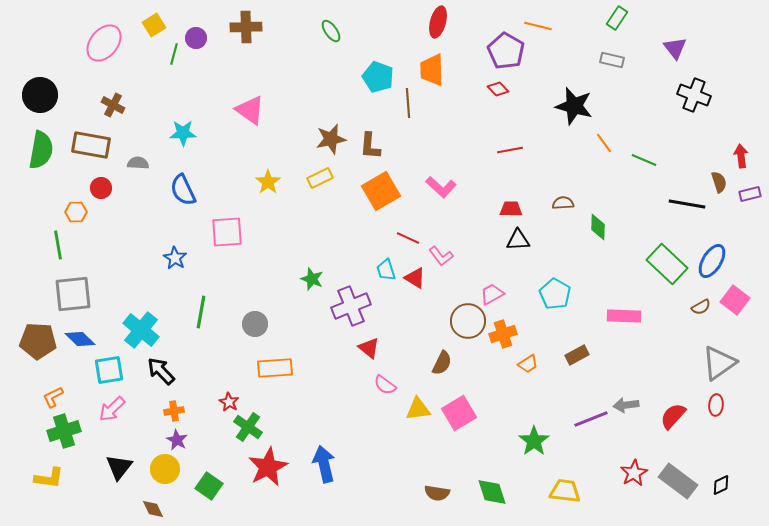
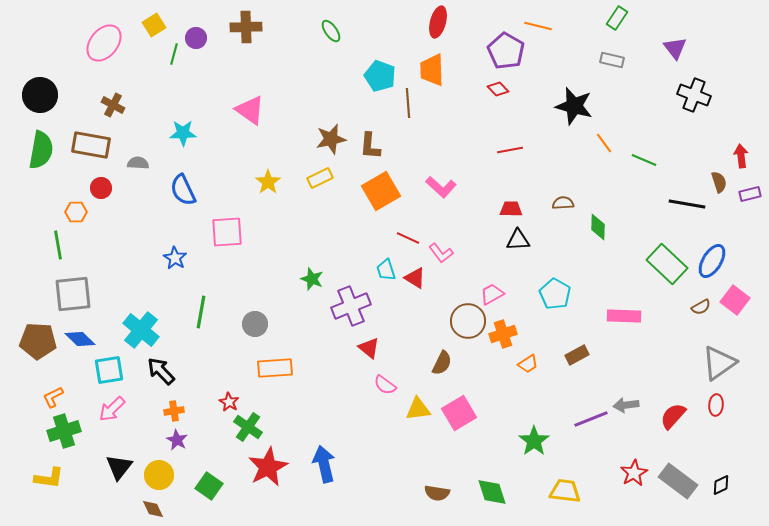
cyan pentagon at (378, 77): moved 2 px right, 1 px up
pink L-shape at (441, 256): moved 3 px up
yellow circle at (165, 469): moved 6 px left, 6 px down
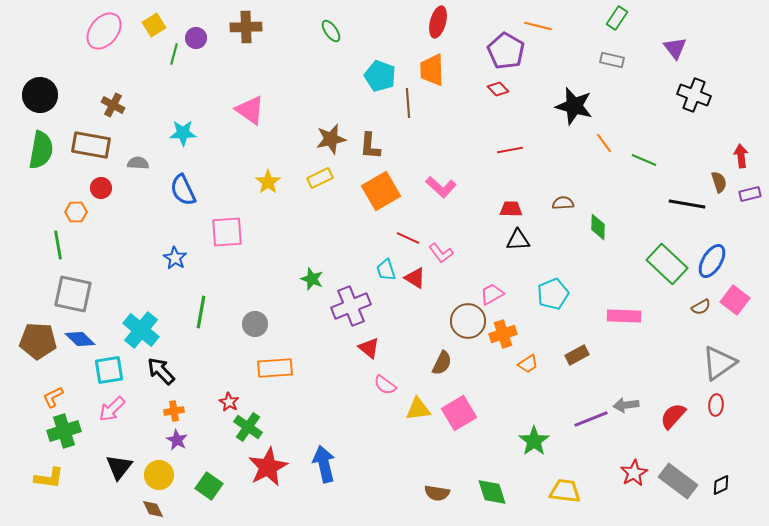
pink ellipse at (104, 43): moved 12 px up
gray square at (73, 294): rotated 18 degrees clockwise
cyan pentagon at (555, 294): moved 2 px left; rotated 20 degrees clockwise
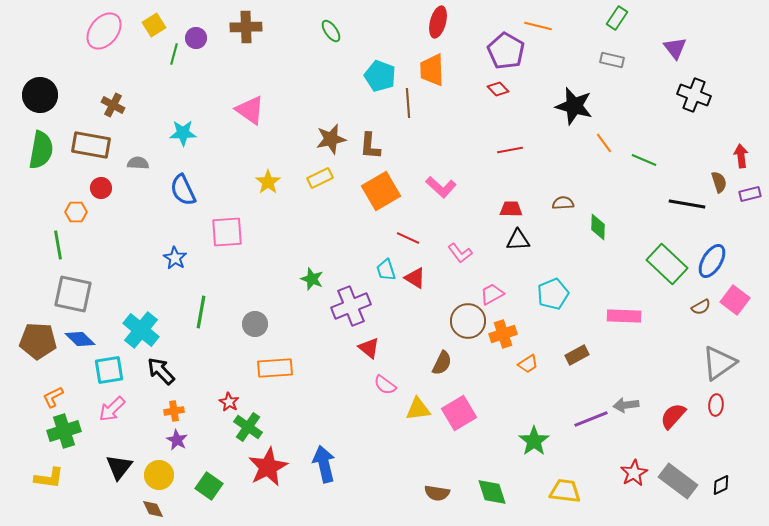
pink L-shape at (441, 253): moved 19 px right
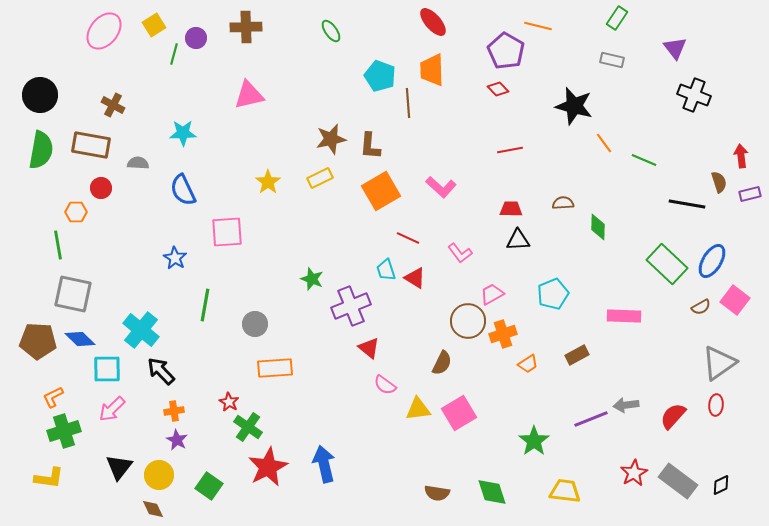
red ellipse at (438, 22): moved 5 px left; rotated 56 degrees counterclockwise
pink triangle at (250, 110): moved 1 px left, 15 px up; rotated 48 degrees counterclockwise
green line at (201, 312): moved 4 px right, 7 px up
cyan square at (109, 370): moved 2 px left, 1 px up; rotated 8 degrees clockwise
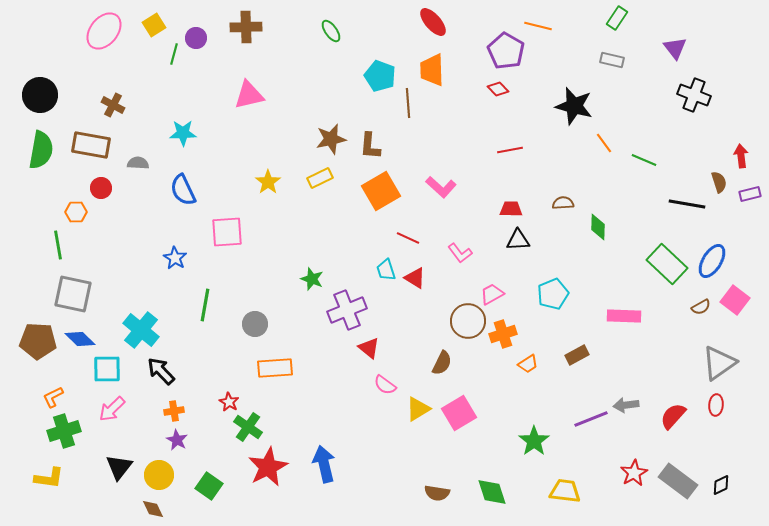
purple cross at (351, 306): moved 4 px left, 4 px down
yellow triangle at (418, 409): rotated 24 degrees counterclockwise
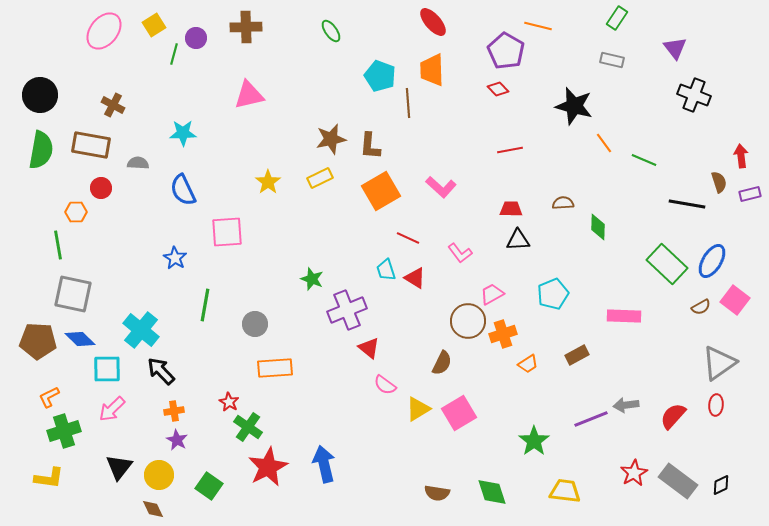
orange L-shape at (53, 397): moved 4 px left
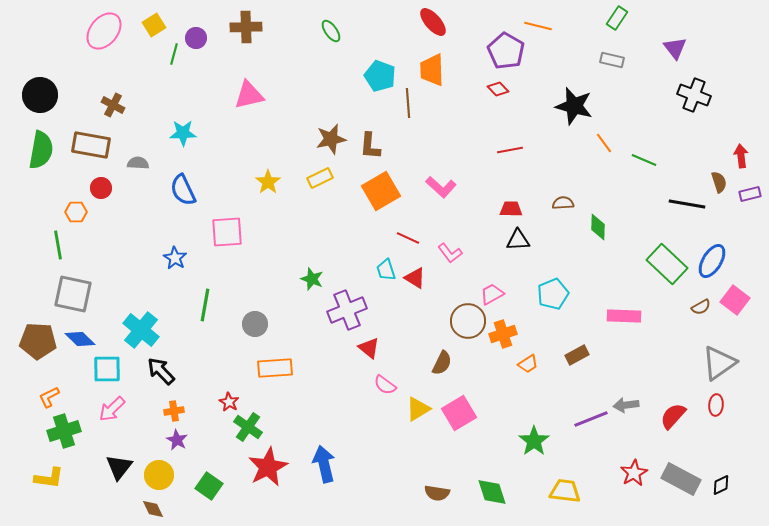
pink L-shape at (460, 253): moved 10 px left
gray rectangle at (678, 481): moved 3 px right, 2 px up; rotated 9 degrees counterclockwise
